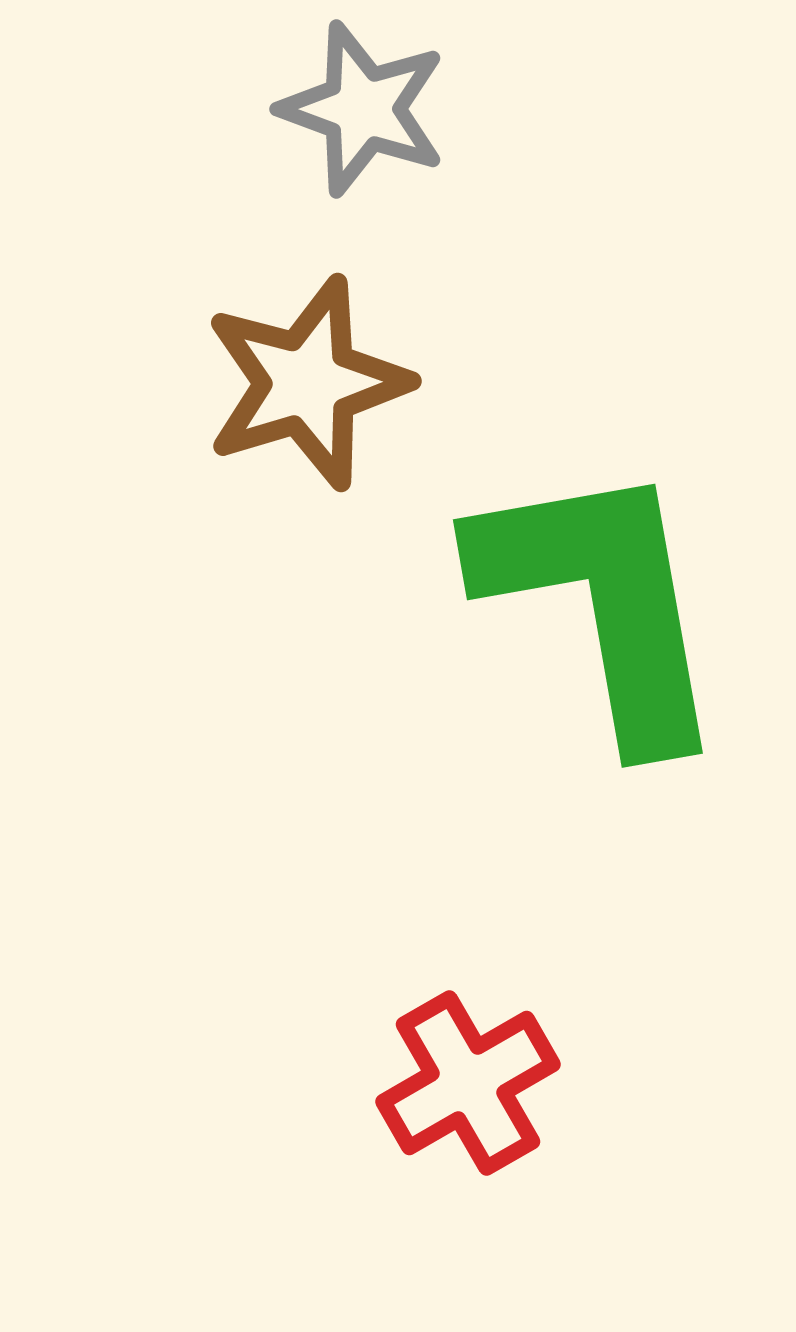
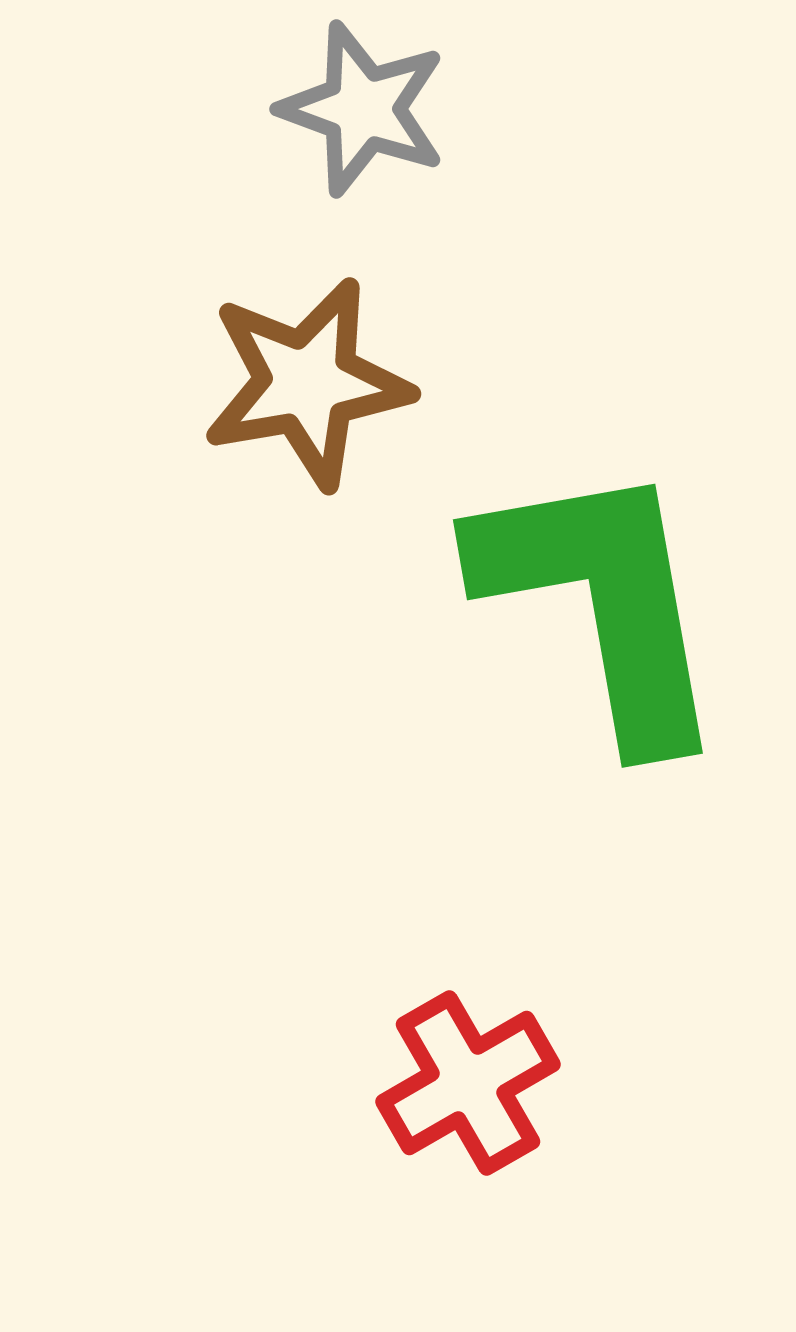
brown star: rotated 7 degrees clockwise
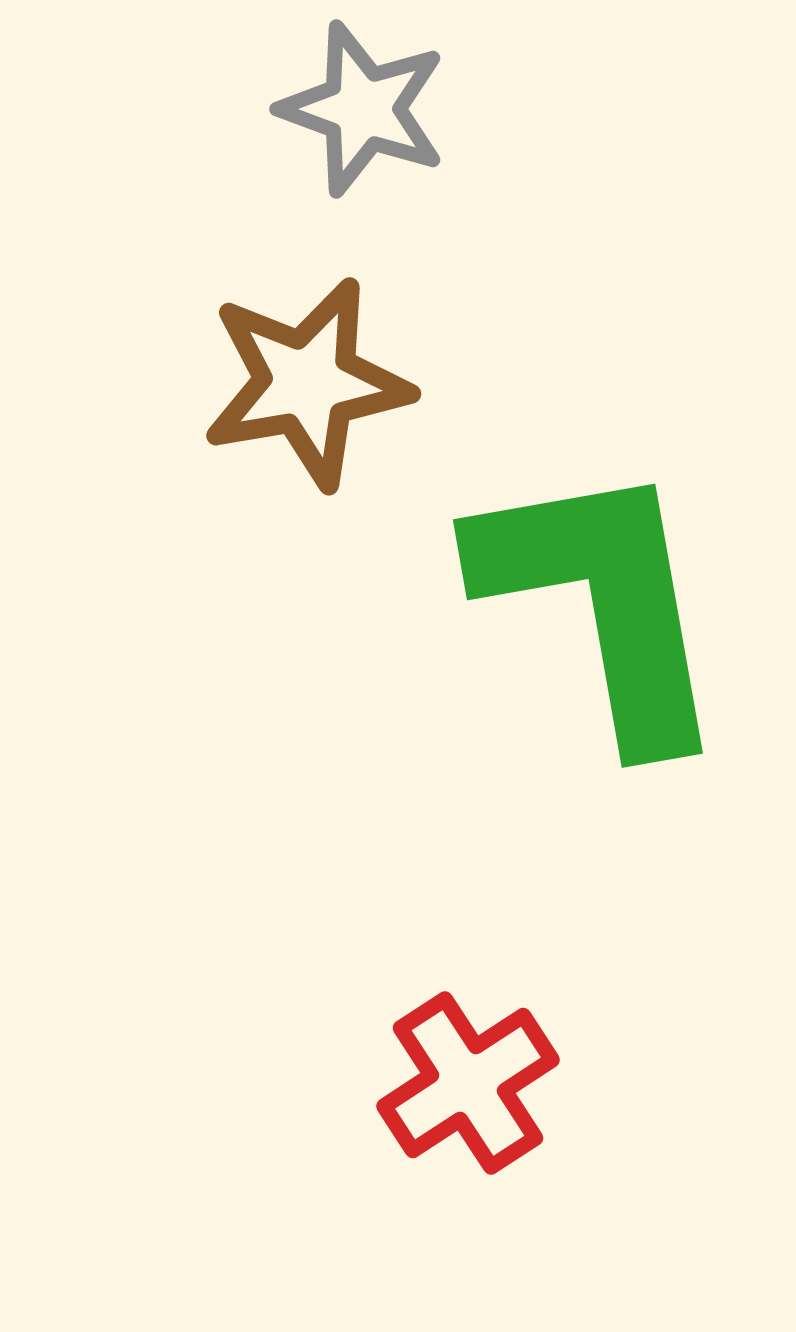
red cross: rotated 3 degrees counterclockwise
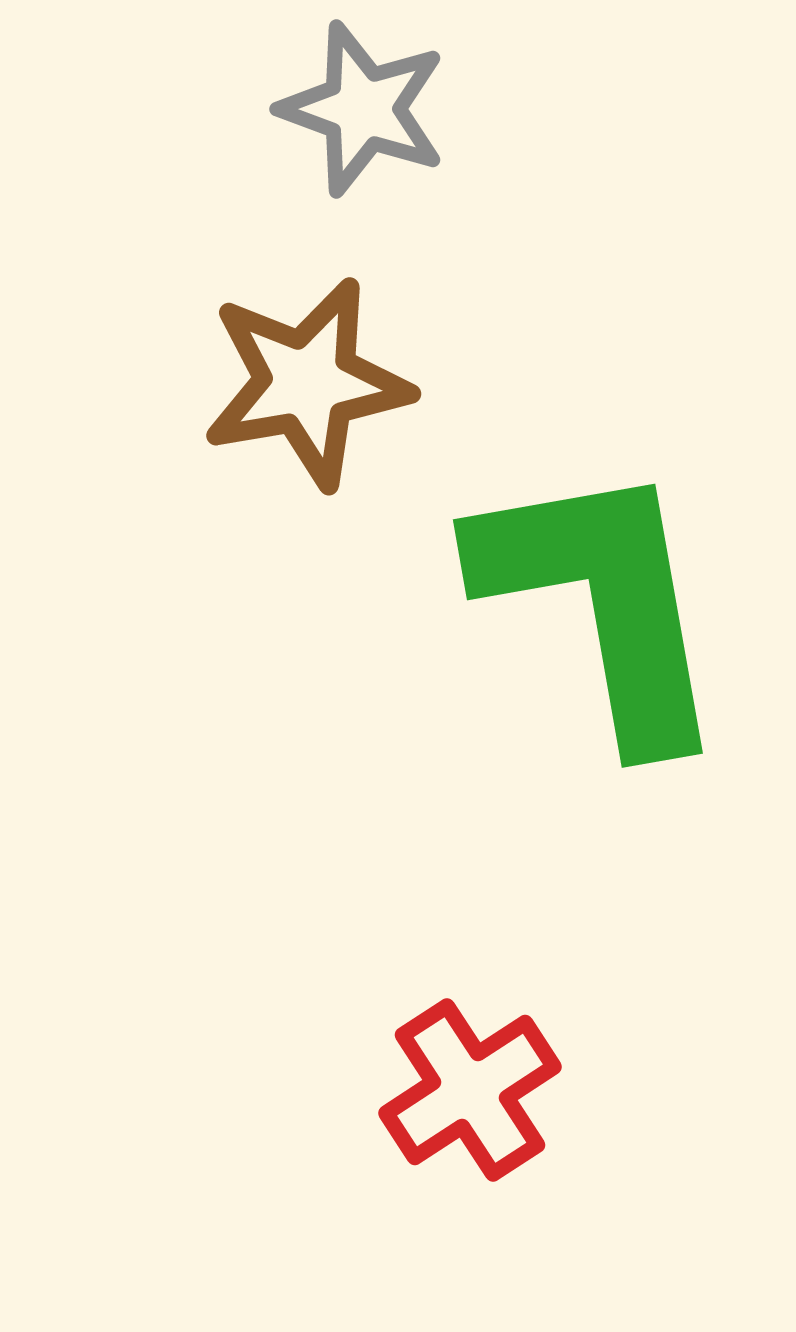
red cross: moved 2 px right, 7 px down
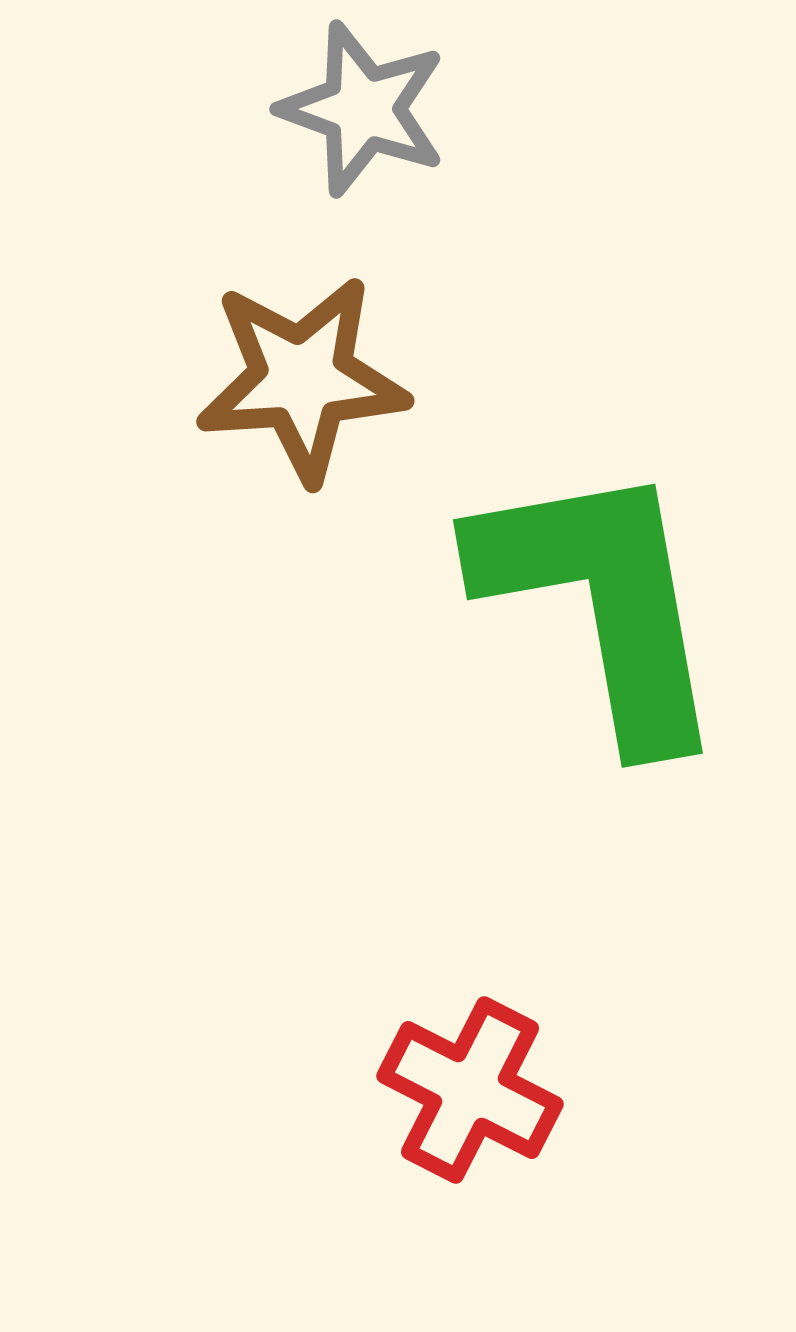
brown star: moved 5 px left, 4 px up; rotated 6 degrees clockwise
red cross: rotated 30 degrees counterclockwise
